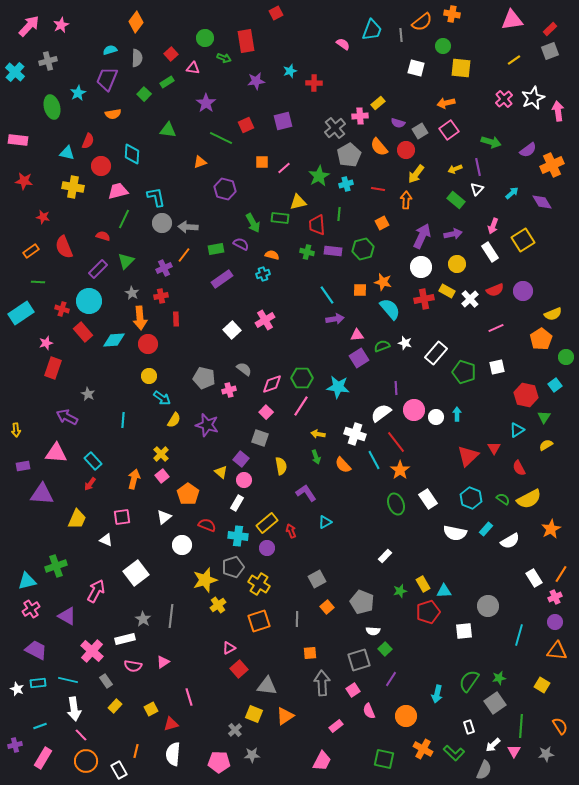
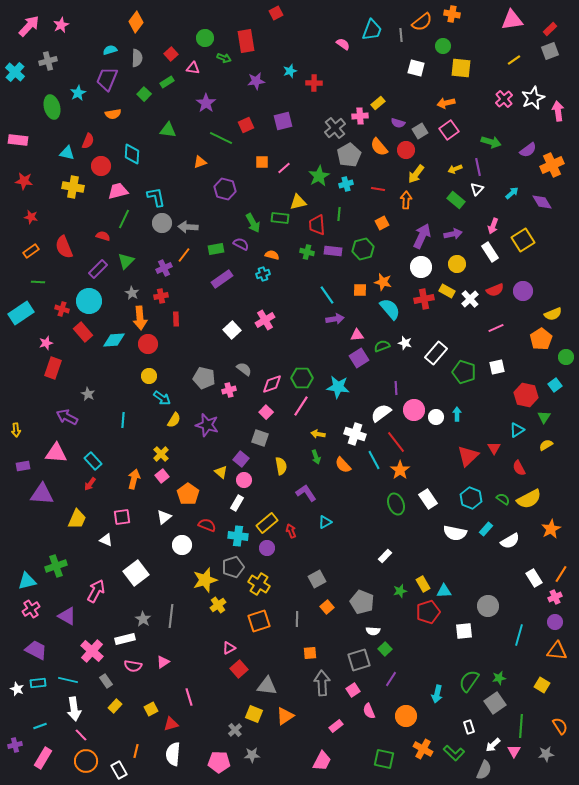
red star at (43, 217): moved 12 px left
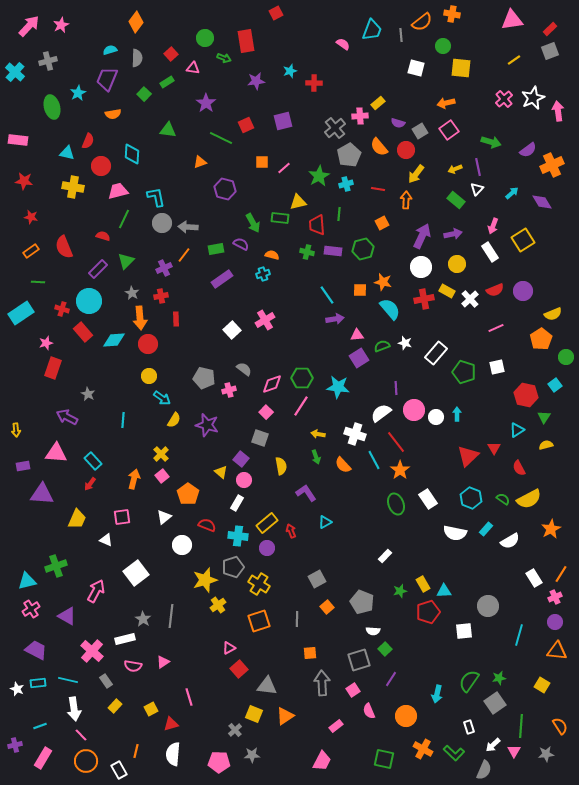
yellow semicircle at (546, 445): rotated 16 degrees clockwise
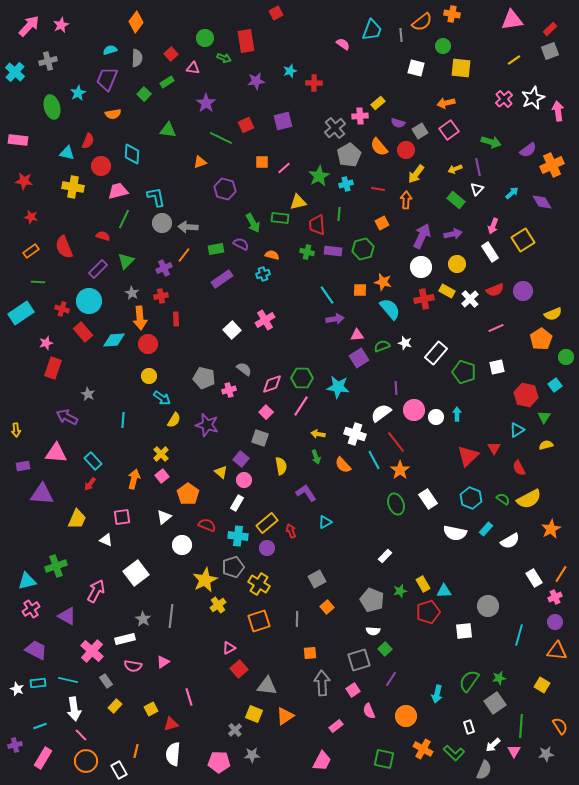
yellow star at (205, 580): rotated 10 degrees counterclockwise
gray pentagon at (362, 602): moved 10 px right, 2 px up
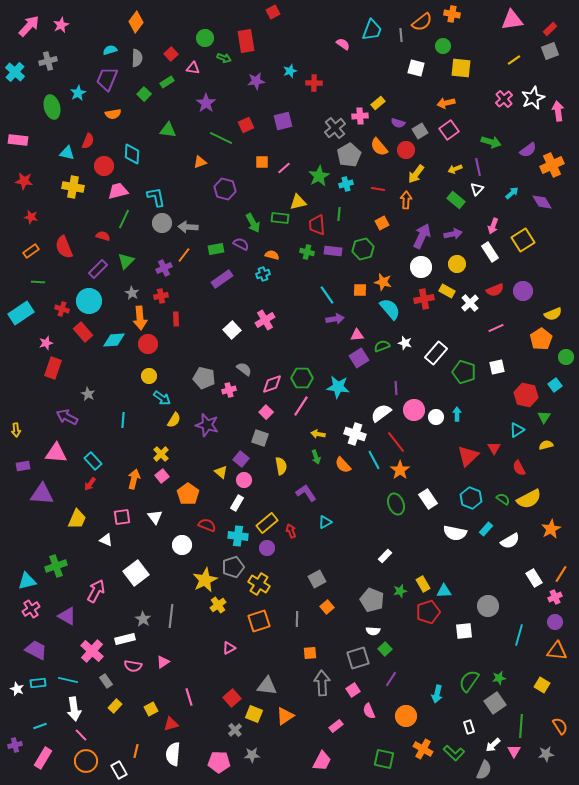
red square at (276, 13): moved 3 px left, 1 px up
red circle at (101, 166): moved 3 px right
white cross at (470, 299): moved 4 px down
white triangle at (164, 517): moved 9 px left; rotated 28 degrees counterclockwise
gray square at (359, 660): moved 1 px left, 2 px up
red square at (239, 669): moved 7 px left, 29 px down
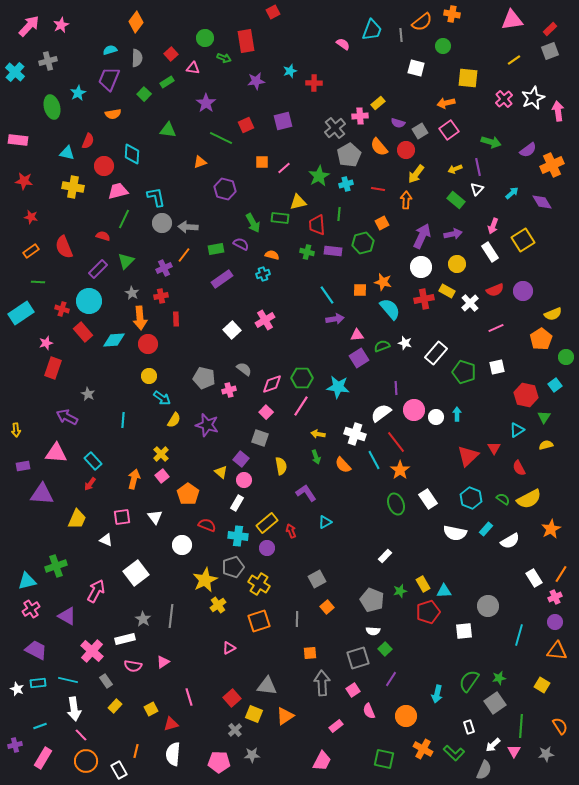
yellow square at (461, 68): moved 7 px right, 10 px down
purple trapezoid at (107, 79): moved 2 px right
green hexagon at (363, 249): moved 6 px up
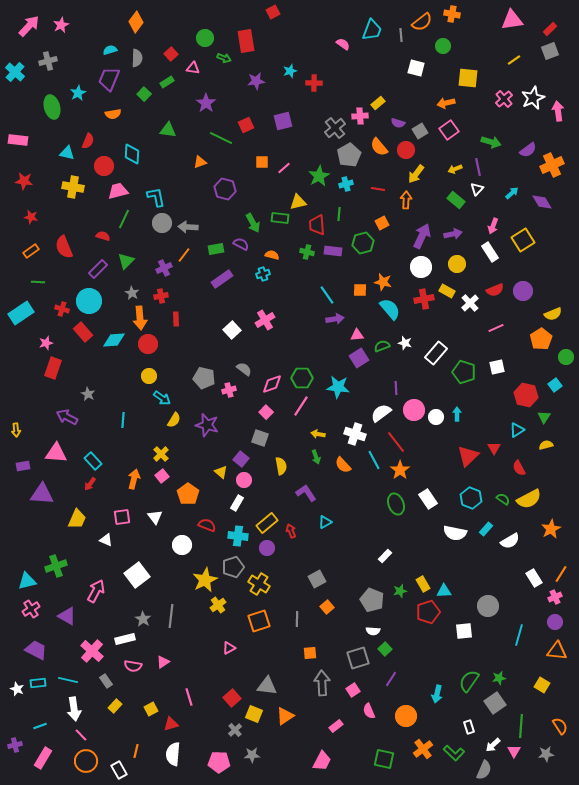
white square at (136, 573): moved 1 px right, 2 px down
orange cross at (423, 749): rotated 24 degrees clockwise
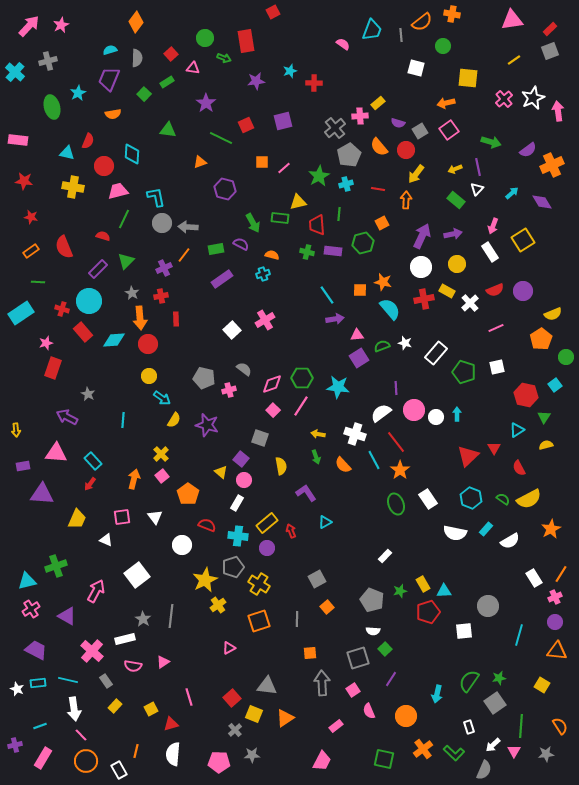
pink square at (266, 412): moved 7 px right, 2 px up
orange triangle at (285, 716): moved 2 px down
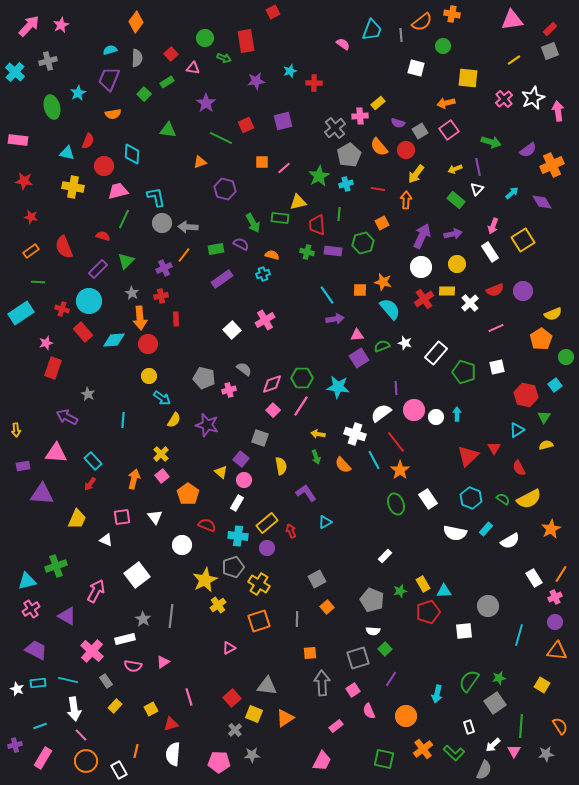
yellow rectangle at (447, 291): rotated 28 degrees counterclockwise
red cross at (424, 299): rotated 24 degrees counterclockwise
